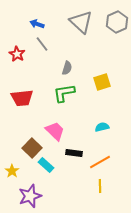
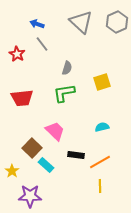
black rectangle: moved 2 px right, 2 px down
purple star: rotated 20 degrees clockwise
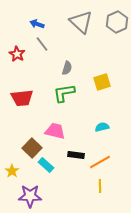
pink trapezoid: rotated 30 degrees counterclockwise
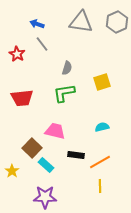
gray triangle: rotated 35 degrees counterclockwise
purple star: moved 15 px right, 1 px down
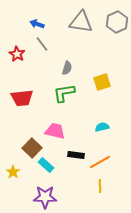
yellow star: moved 1 px right, 1 px down
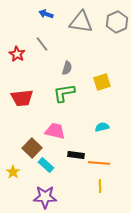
blue arrow: moved 9 px right, 10 px up
orange line: moved 1 px left, 1 px down; rotated 35 degrees clockwise
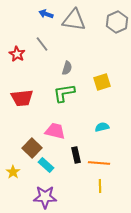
gray triangle: moved 7 px left, 2 px up
black rectangle: rotated 70 degrees clockwise
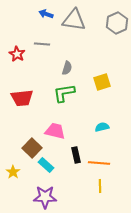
gray hexagon: moved 1 px down
gray line: rotated 49 degrees counterclockwise
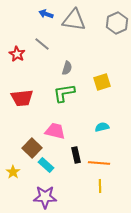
gray line: rotated 35 degrees clockwise
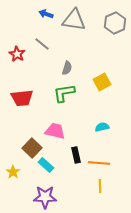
gray hexagon: moved 2 px left
yellow square: rotated 12 degrees counterclockwise
